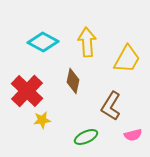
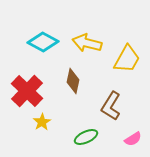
yellow arrow: moved 1 px down; rotated 72 degrees counterclockwise
yellow star: moved 2 px down; rotated 24 degrees counterclockwise
pink semicircle: moved 4 px down; rotated 18 degrees counterclockwise
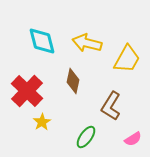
cyan diamond: moved 1 px left, 1 px up; rotated 48 degrees clockwise
green ellipse: rotated 30 degrees counterclockwise
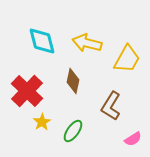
green ellipse: moved 13 px left, 6 px up
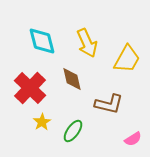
yellow arrow: rotated 128 degrees counterclockwise
brown diamond: moved 1 px left, 2 px up; rotated 25 degrees counterclockwise
red cross: moved 3 px right, 3 px up
brown L-shape: moved 2 px left, 2 px up; rotated 108 degrees counterclockwise
